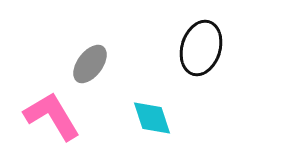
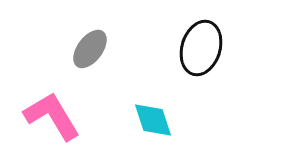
gray ellipse: moved 15 px up
cyan diamond: moved 1 px right, 2 px down
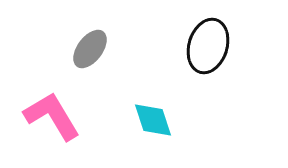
black ellipse: moved 7 px right, 2 px up
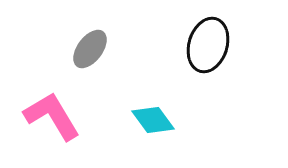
black ellipse: moved 1 px up
cyan diamond: rotated 18 degrees counterclockwise
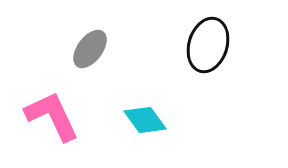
pink L-shape: rotated 6 degrees clockwise
cyan diamond: moved 8 px left
